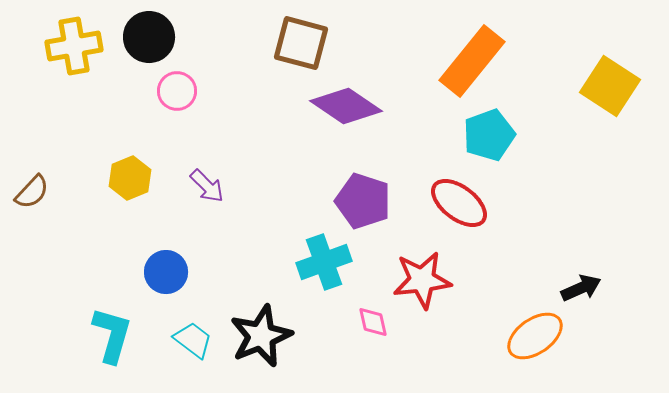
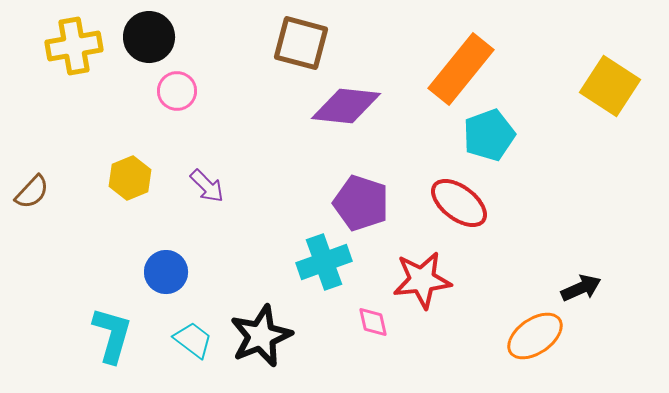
orange rectangle: moved 11 px left, 8 px down
purple diamond: rotated 28 degrees counterclockwise
purple pentagon: moved 2 px left, 2 px down
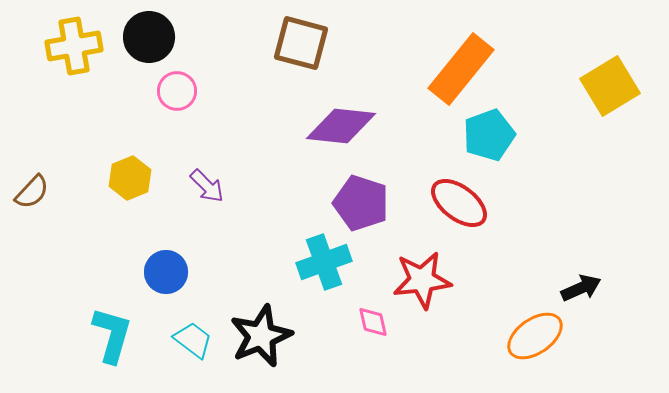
yellow square: rotated 26 degrees clockwise
purple diamond: moved 5 px left, 20 px down
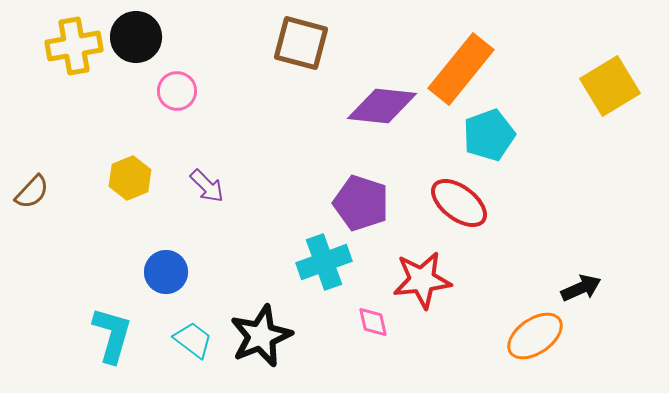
black circle: moved 13 px left
purple diamond: moved 41 px right, 20 px up
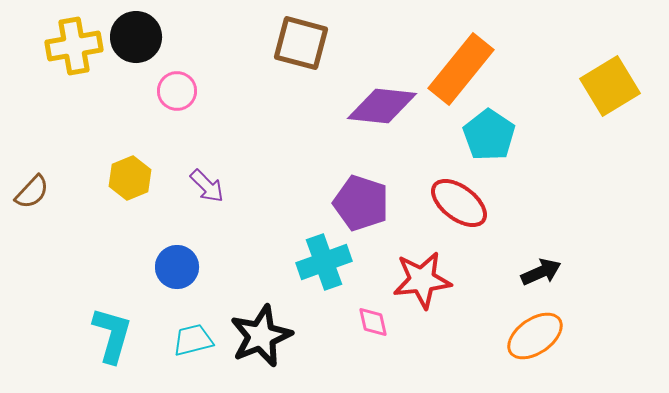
cyan pentagon: rotated 18 degrees counterclockwise
blue circle: moved 11 px right, 5 px up
black arrow: moved 40 px left, 16 px up
cyan trapezoid: rotated 51 degrees counterclockwise
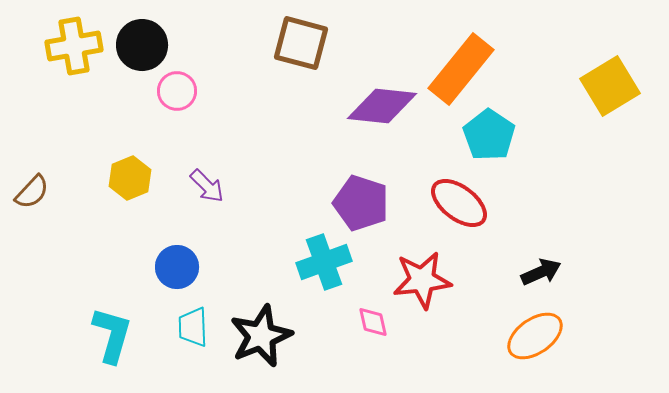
black circle: moved 6 px right, 8 px down
cyan trapezoid: moved 13 px up; rotated 78 degrees counterclockwise
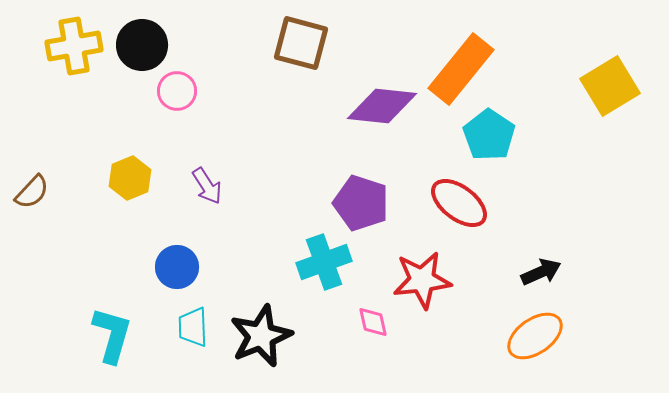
purple arrow: rotated 12 degrees clockwise
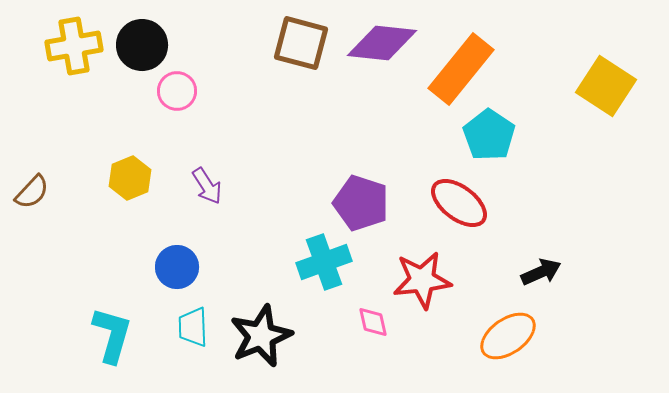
yellow square: moved 4 px left; rotated 26 degrees counterclockwise
purple diamond: moved 63 px up
orange ellipse: moved 27 px left
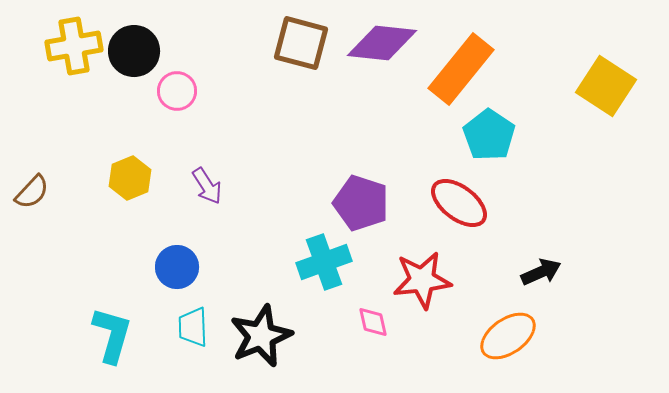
black circle: moved 8 px left, 6 px down
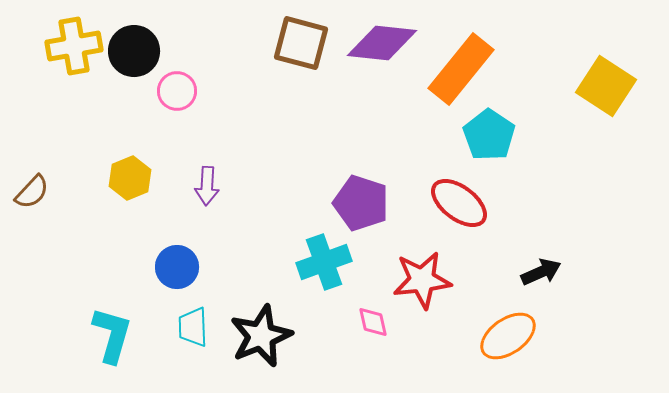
purple arrow: rotated 36 degrees clockwise
